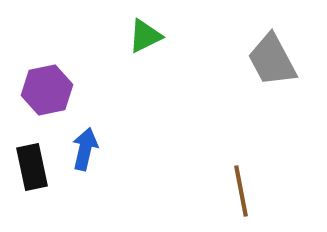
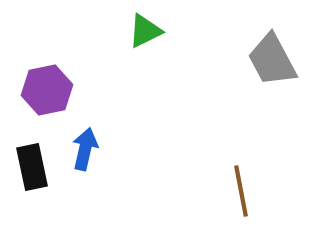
green triangle: moved 5 px up
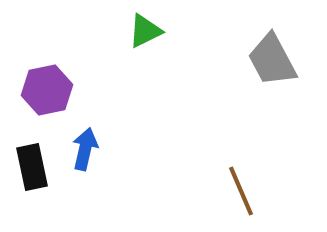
brown line: rotated 12 degrees counterclockwise
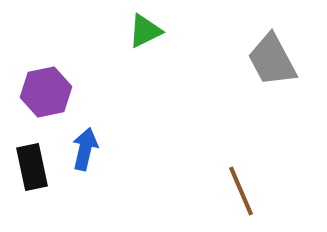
purple hexagon: moved 1 px left, 2 px down
